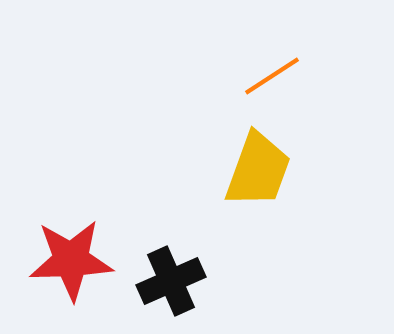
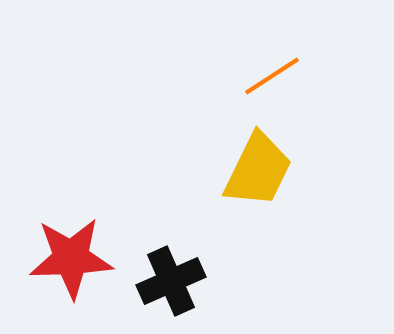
yellow trapezoid: rotated 6 degrees clockwise
red star: moved 2 px up
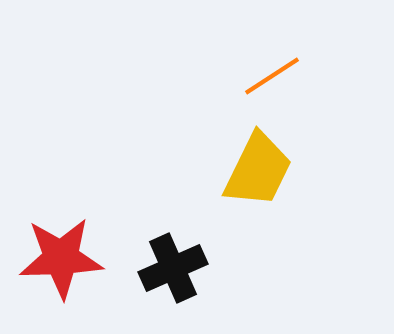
red star: moved 10 px left
black cross: moved 2 px right, 13 px up
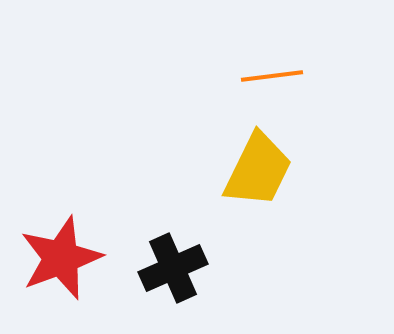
orange line: rotated 26 degrees clockwise
red star: rotated 18 degrees counterclockwise
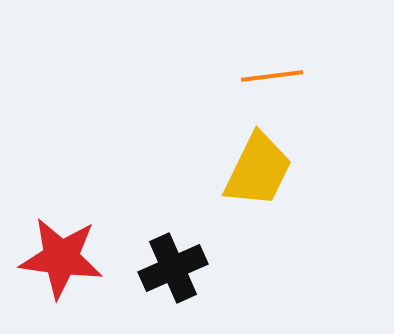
red star: rotated 28 degrees clockwise
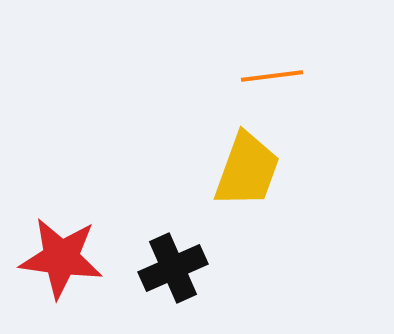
yellow trapezoid: moved 11 px left; rotated 6 degrees counterclockwise
